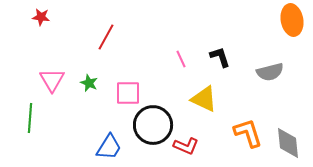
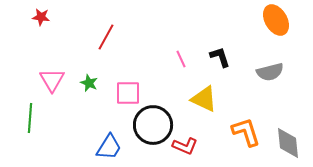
orange ellipse: moved 16 px left; rotated 20 degrees counterclockwise
orange L-shape: moved 2 px left, 1 px up
red L-shape: moved 1 px left
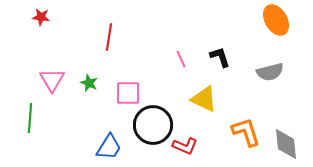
red line: moved 3 px right; rotated 20 degrees counterclockwise
gray diamond: moved 2 px left, 1 px down
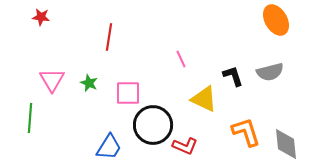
black L-shape: moved 13 px right, 19 px down
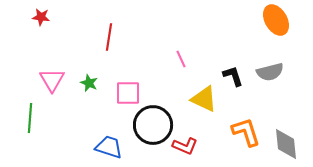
blue trapezoid: rotated 104 degrees counterclockwise
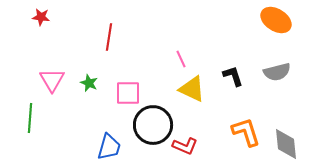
orange ellipse: rotated 28 degrees counterclockwise
gray semicircle: moved 7 px right
yellow triangle: moved 12 px left, 10 px up
blue trapezoid: rotated 88 degrees clockwise
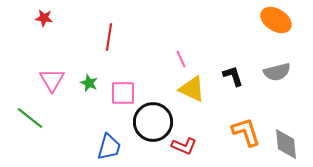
red star: moved 3 px right, 1 px down
pink square: moved 5 px left
green line: rotated 56 degrees counterclockwise
black circle: moved 3 px up
red L-shape: moved 1 px left
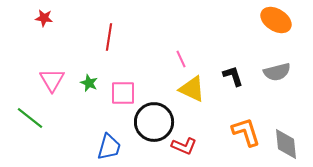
black circle: moved 1 px right
